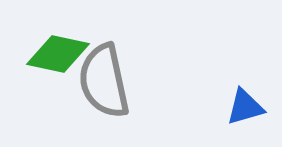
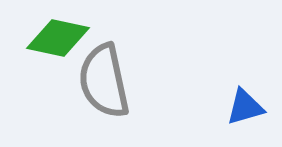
green diamond: moved 16 px up
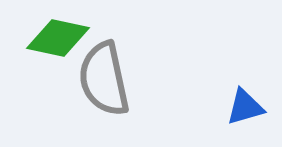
gray semicircle: moved 2 px up
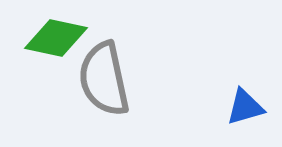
green diamond: moved 2 px left
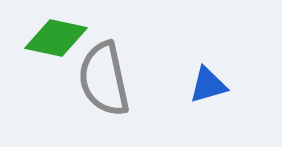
blue triangle: moved 37 px left, 22 px up
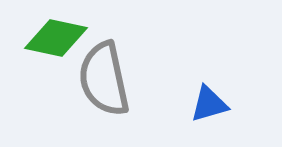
blue triangle: moved 1 px right, 19 px down
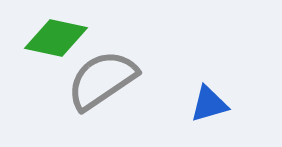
gray semicircle: moved 2 px left, 1 px down; rotated 68 degrees clockwise
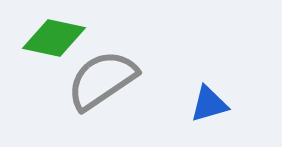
green diamond: moved 2 px left
